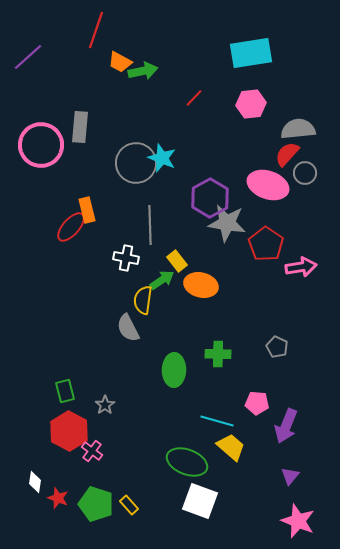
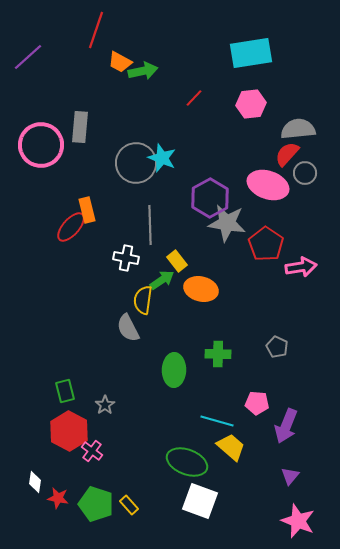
orange ellipse at (201, 285): moved 4 px down
red star at (58, 498): rotated 10 degrees counterclockwise
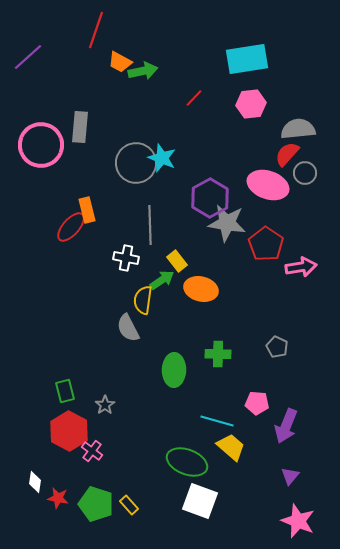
cyan rectangle at (251, 53): moved 4 px left, 6 px down
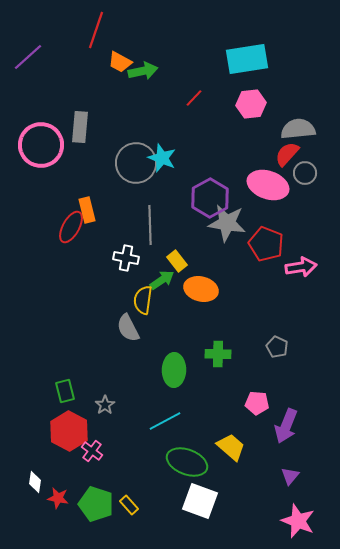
red ellipse at (71, 227): rotated 12 degrees counterclockwise
red pentagon at (266, 244): rotated 12 degrees counterclockwise
cyan line at (217, 421): moved 52 px left; rotated 44 degrees counterclockwise
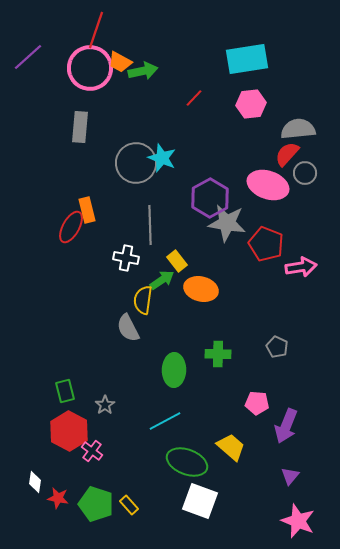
pink circle at (41, 145): moved 49 px right, 77 px up
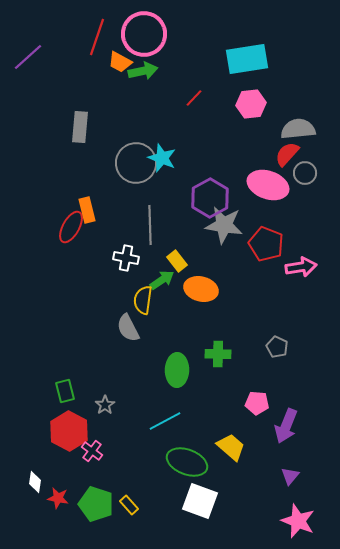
red line at (96, 30): moved 1 px right, 7 px down
pink circle at (90, 68): moved 54 px right, 34 px up
gray star at (227, 223): moved 3 px left, 2 px down
green ellipse at (174, 370): moved 3 px right
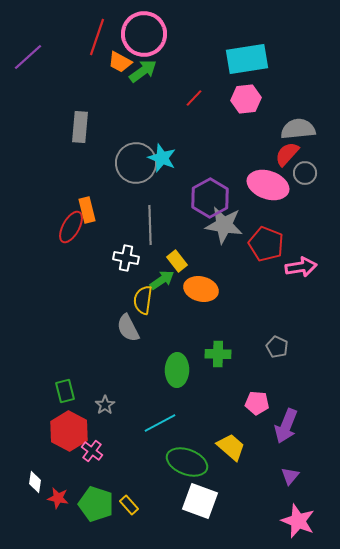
green arrow at (143, 71): rotated 24 degrees counterclockwise
pink hexagon at (251, 104): moved 5 px left, 5 px up
cyan line at (165, 421): moved 5 px left, 2 px down
